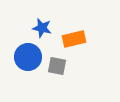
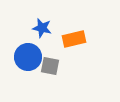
gray square: moved 7 px left
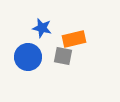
gray square: moved 13 px right, 10 px up
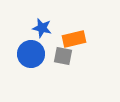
blue circle: moved 3 px right, 3 px up
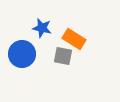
orange rectangle: rotated 45 degrees clockwise
blue circle: moved 9 px left
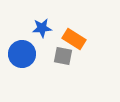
blue star: rotated 18 degrees counterclockwise
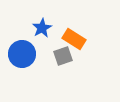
blue star: rotated 24 degrees counterclockwise
gray square: rotated 30 degrees counterclockwise
